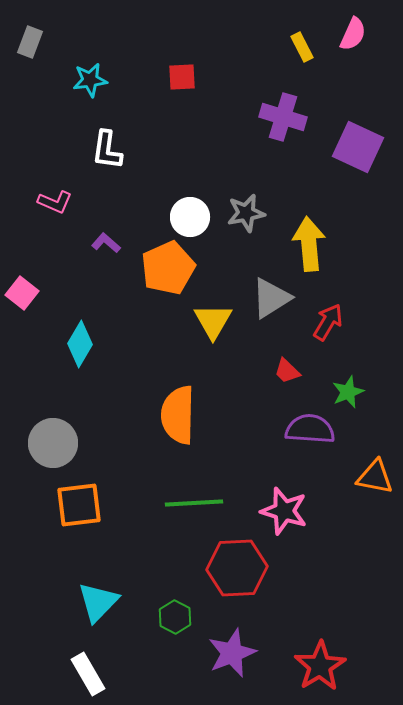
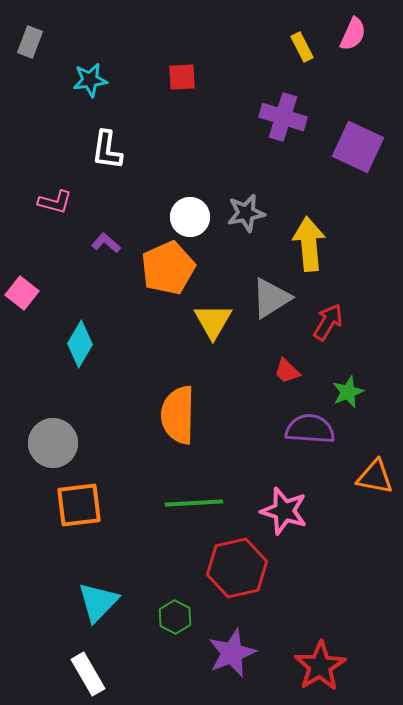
pink L-shape: rotated 8 degrees counterclockwise
red hexagon: rotated 10 degrees counterclockwise
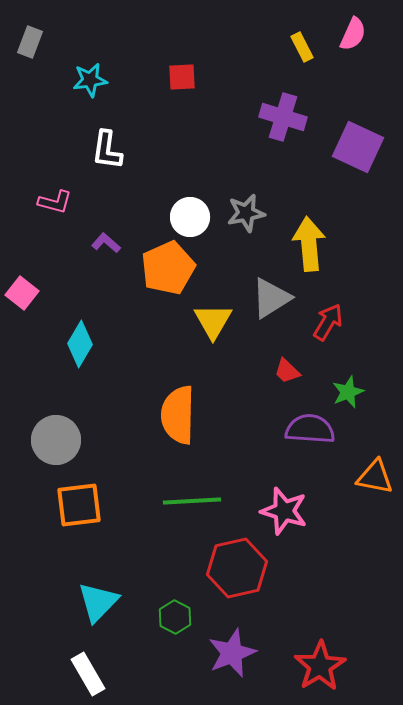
gray circle: moved 3 px right, 3 px up
green line: moved 2 px left, 2 px up
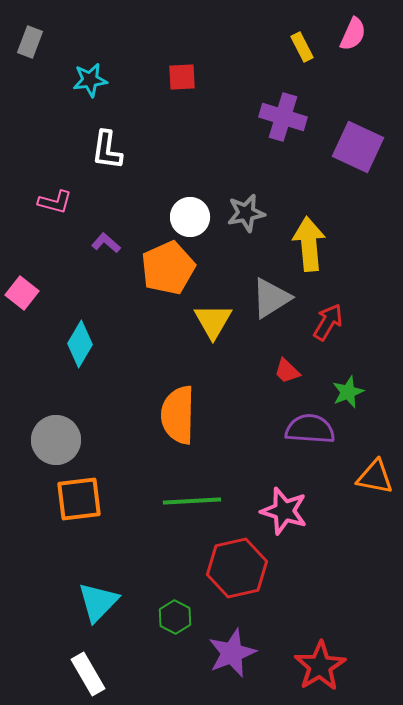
orange square: moved 6 px up
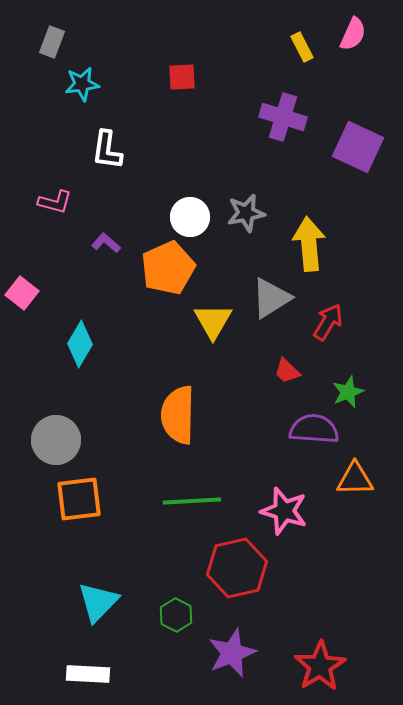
gray rectangle: moved 22 px right
cyan star: moved 8 px left, 4 px down
purple semicircle: moved 4 px right
orange triangle: moved 20 px left, 2 px down; rotated 12 degrees counterclockwise
green hexagon: moved 1 px right, 2 px up
white rectangle: rotated 57 degrees counterclockwise
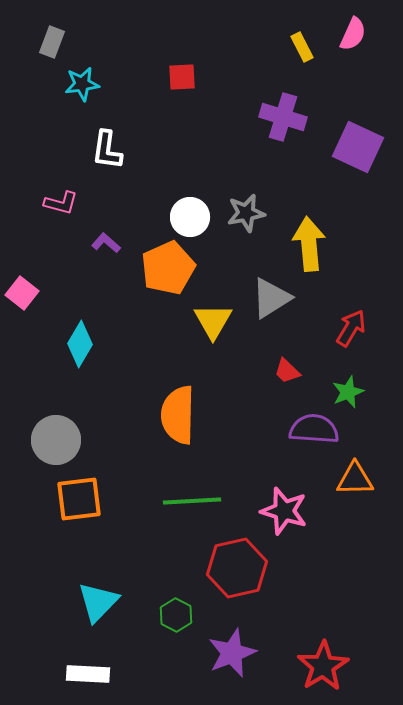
pink L-shape: moved 6 px right, 1 px down
red arrow: moved 23 px right, 6 px down
red star: moved 3 px right
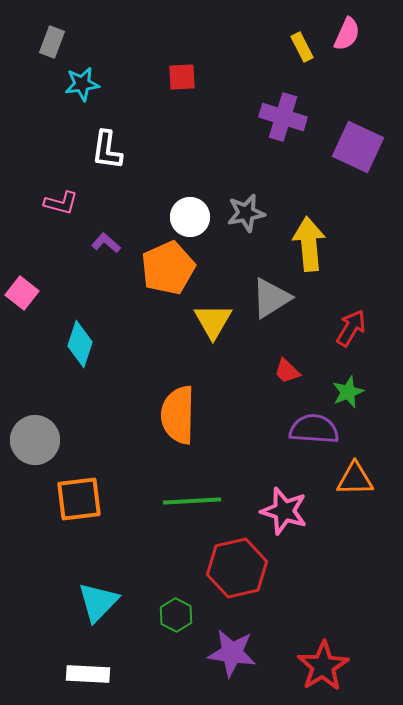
pink semicircle: moved 6 px left
cyan diamond: rotated 12 degrees counterclockwise
gray circle: moved 21 px left
purple star: rotated 30 degrees clockwise
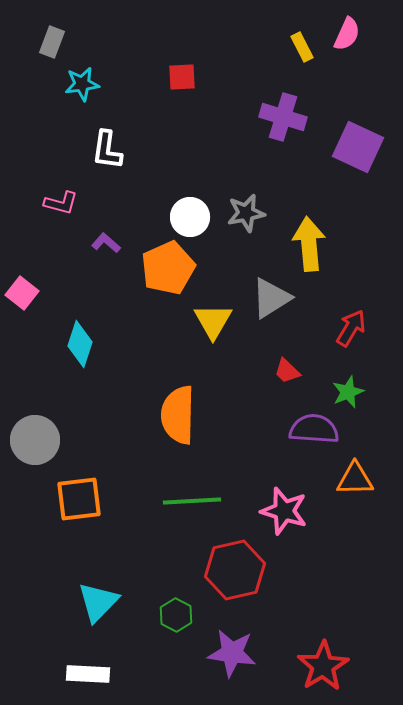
red hexagon: moved 2 px left, 2 px down
